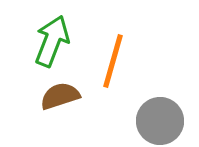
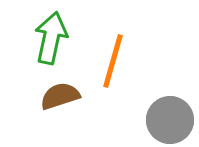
green arrow: moved 1 px left, 3 px up; rotated 9 degrees counterclockwise
gray circle: moved 10 px right, 1 px up
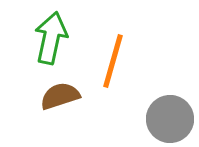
gray circle: moved 1 px up
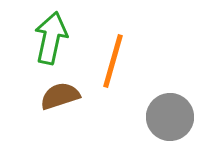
gray circle: moved 2 px up
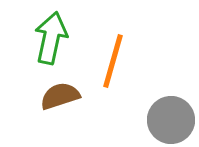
gray circle: moved 1 px right, 3 px down
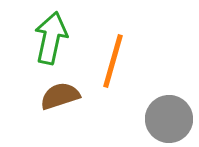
gray circle: moved 2 px left, 1 px up
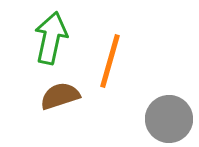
orange line: moved 3 px left
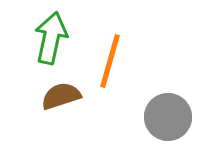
brown semicircle: moved 1 px right
gray circle: moved 1 px left, 2 px up
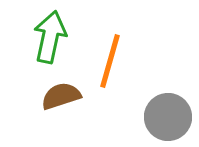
green arrow: moved 1 px left, 1 px up
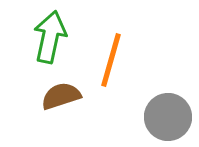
orange line: moved 1 px right, 1 px up
